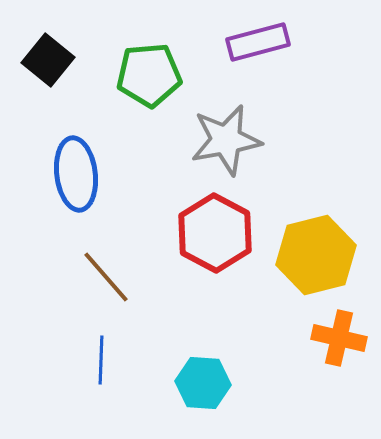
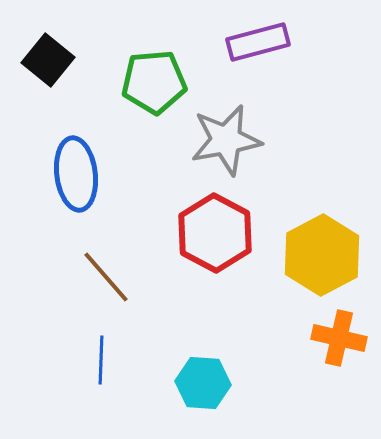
green pentagon: moved 5 px right, 7 px down
yellow hexagon: moved 6 px right; rotated 14 degrees counterclockwise
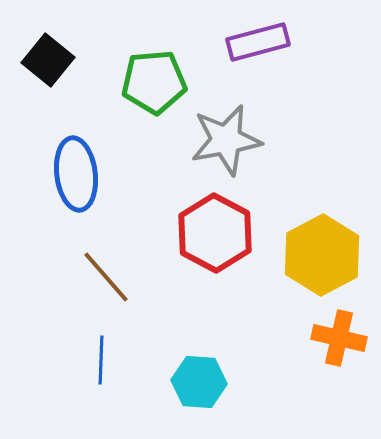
cyan hexagon: moved 4 px left, 1 px up
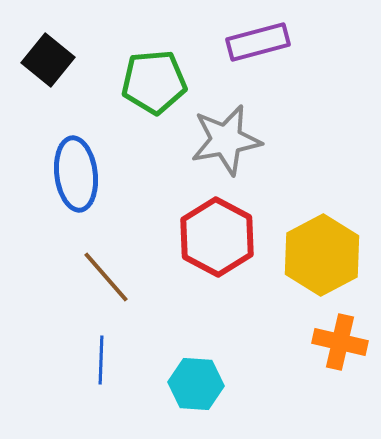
red hexagon: moved 2 px right, 4 px down
orange cross: moved 1 px right, 4 px down
cyan hexagon: moved 3 px left, 2 px down
